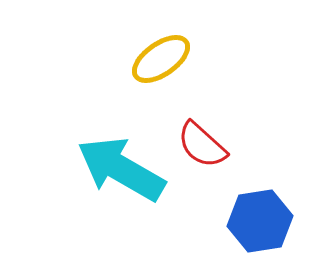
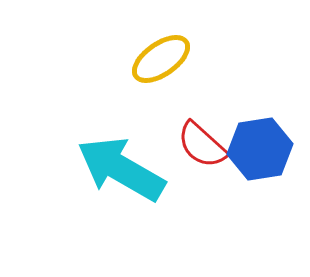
blue hexagon: moved 72 px up
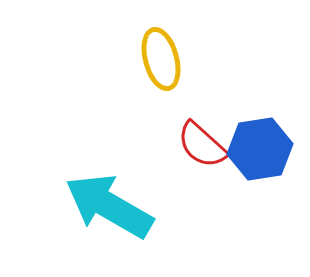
yellow ellipse: rotated 70 degrees counterclockwise
cyan arrow: moved 12 px left, 37 px down
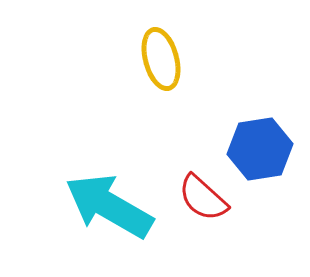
red semicircle: moved 1 px right, 53 px down
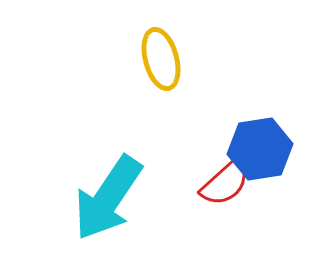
red semicircle: moved 22 px right, 15 px up; rotated 84 degrees counterclockwise
cyan arrow: moved 1 px left, 8 px up; rotated 86 degrees counterclockwise
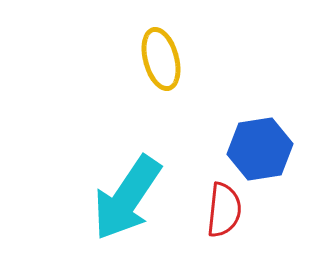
red semicircle: moved 1 px left, 27 px down; rotated 42 degrees counterclockwise
cyan arrow: moved 19 px right
